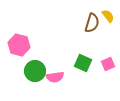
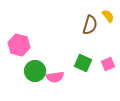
brown semicircle: moved 2 px left, 2 px down
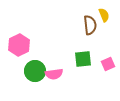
yellow semicircle: moved 4 px left, 1 px up; rotated 16 degrees clockwise
brown semicircle: rotated 24 degrees counterclockwise
pink hexagon: rotated 20 degrees clockwise
green square: moved 4 px up; rotated 30 degrees counterclockwise
pink semicircle: moved 1 px left, 3 px up
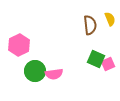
yellow semicircle: moved 6 px right, 4 px down
green square: moved 13 px right; rotated 30 degrees clockwise
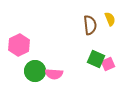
pink semicircle: rotated 12 degrees clockwise
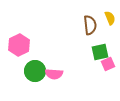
yellow semicircle: moved 1 px up
green square: moved 4 px right, 7 px up; rotated 36 degrees counterclockwise
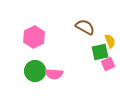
yellow semicircle: moved 23 px down
brown semicircle: moved 5 px left, 2 px down; rotated 54 degrees counterclockwise
pink hexagon: moved 15 px right, 8 px up
